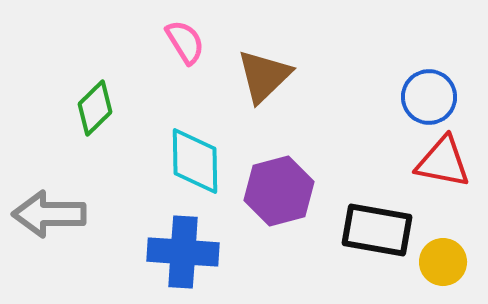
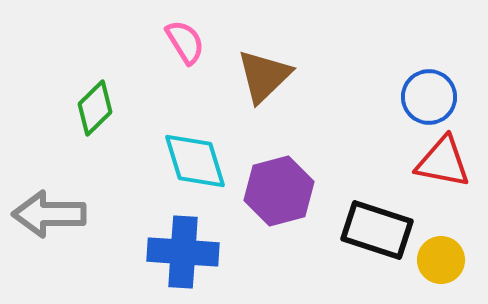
cyan diamond: rotated 16 degrees counterclockwise
black rectangle: rotated 8 degrees clockwise
yellow circle: moved 2 px left, 2 px up
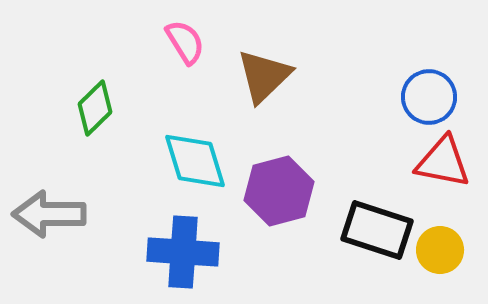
yellow circle: moved 1 px left, 10 px up
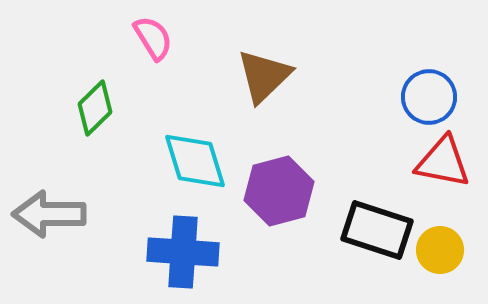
pink semicircle: moved 32 px left, 4 px up
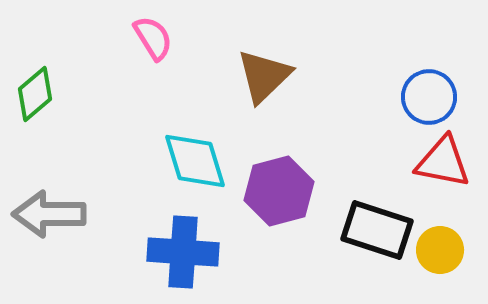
green diamond: moved 60 px left, 14 px up; rotated 4 degrees clockwise
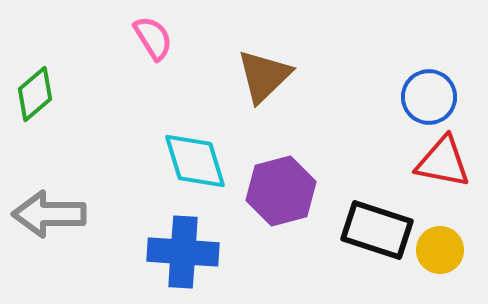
purple hexagon: moved 2 px right
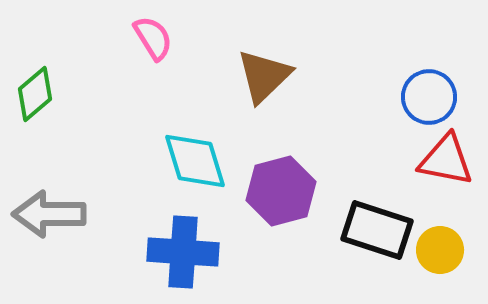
red triangle: moved 3 px right, 2 px up
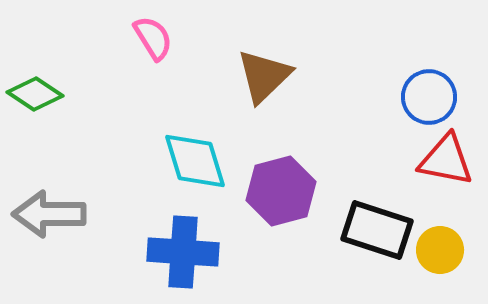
green diamond: rotated 74 degrees clockwise
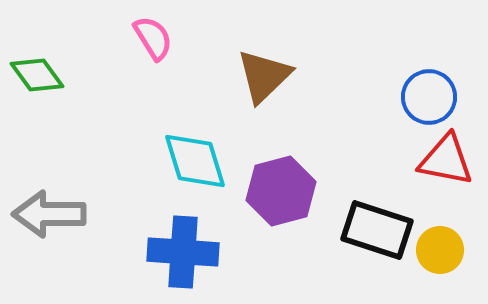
green diamond: moved 2 px right, 19 px up; rotated 20 degrees clockwise
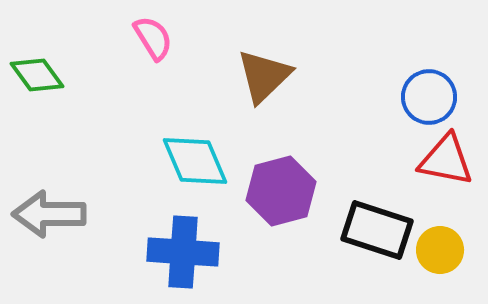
cyan diamond: rotated 6 degrees counterclockwise
